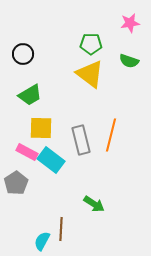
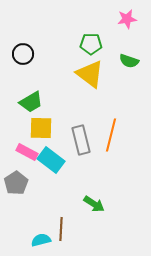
pink star: moved 3 px left, 4 px up
green trapezoid: moved 1 px right, 7 px down
cyan semicircle: moved 1 px left, 1 px up; rotated 48 degrees clockwise
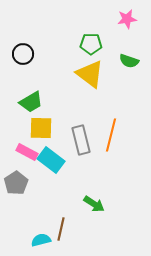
brown line: rotated 10 degrees clockwise
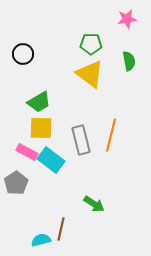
green semicircle: rotated 120 degrees counterclockwise
green trapezoid: moved 8 px right
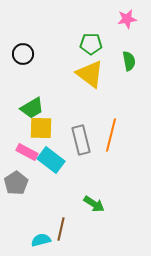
green trapezoid: moved 7 px left, 6 px down
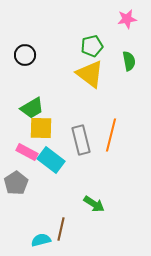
green pentagon: moved 1 px right, 2 px down; rotated 15 degrees counterclockwise
black circle: moved 2 px right, 1 px down
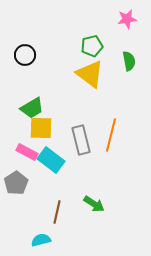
brown line: moved 4 px left, 17 px up
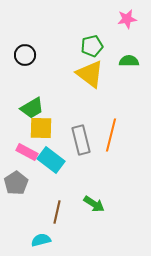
green semicircle: rotated 78 degrees counterclockwise
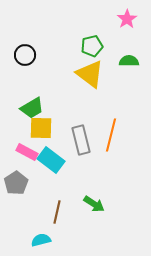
pink star: rotated 24 degrees counterclockwise
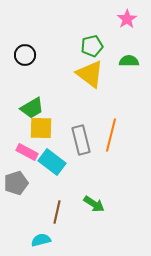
cyan rectangle: moved 1 px right, 2 px down
gray pentagon: rotated 15 degrees clockwise
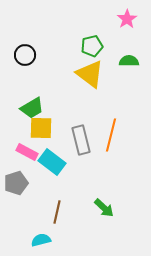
green arrow: moved 10 px right, 4 px down; rotated 10 degrees clockwise
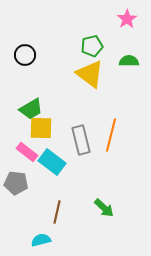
green trapezoid: moved 1 px left, 1 px down
pink rectangle: rotated 10 degrees clockwise
gray pentagon: rotated 25 degrees clockwise
